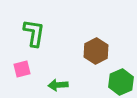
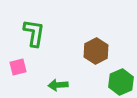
pink square: moved 4 px left, 2 px up
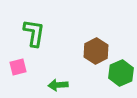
green hexagon: moved 9 px up
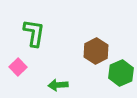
pink square: rotated 30 degrees counterclockwise
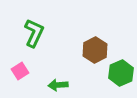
green L-shape: rotated 16 degrees clockwise
brown hexagon: moved 1 px left, 1 px up
pink square: moved 2 px right, 4 px down; rotated 12 degrees clockwise
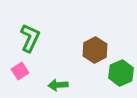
green L-shape: moved 4 px left, 5 px down
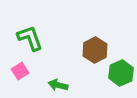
green L-shape: rotated 44 degrees counterclockwise
green arrow: rotated 18 degrees clockwise
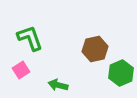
brown hexagon: moved 1 px up; rotated 15 degrees clockwise
pink square: moved 1 px right, 1 px up
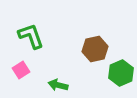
green L-shape: moved 1 px right, 2 px up
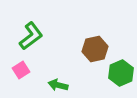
green L-shape: rotated 72 degrees clockwise
